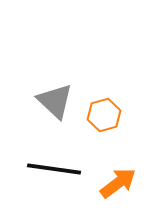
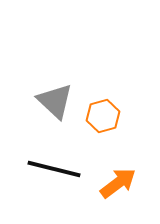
orange hexagon: moved 1 px left, 1 px down
black line: rotated 6 degrees clockwise
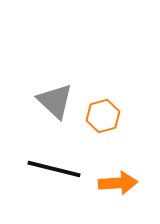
orange arrow: rotated 33 degrees clockwise
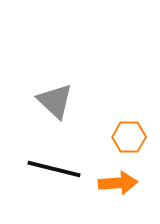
orange hexagon: moved 26 px right, 21 px down; rotated 16 degrees clockwise
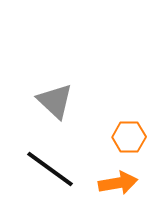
black line: moved 4 px left; rotated 22 degrees clockwise
orange arrow: rotated 6 degrees counterclockwise
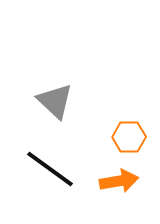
orange arrow: moved 1 px right, 2 px up
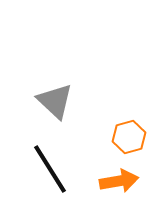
orange hexagon: rotated 16 degrees counterclockwise
black line: rotated 22 degrees clockwise
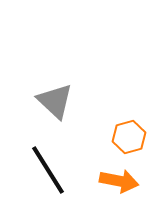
black line: moved 2 px left, 1 px down
orange arrow: rotated 21 degrees clockwise
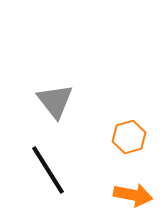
gray triangle: rotated 9 degrees clockwise
orange arrow: moved 14 px right, 14 px down
